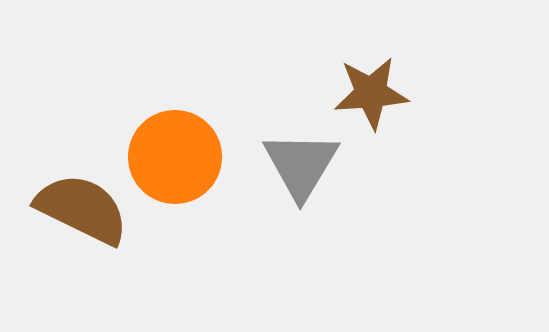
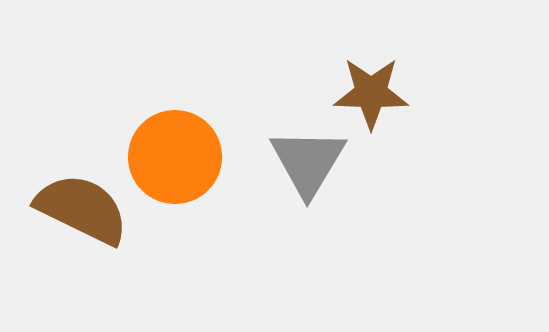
brown star: rotated 6 degrees clockwise
gray triangle: moved 7 px right, 3 px up
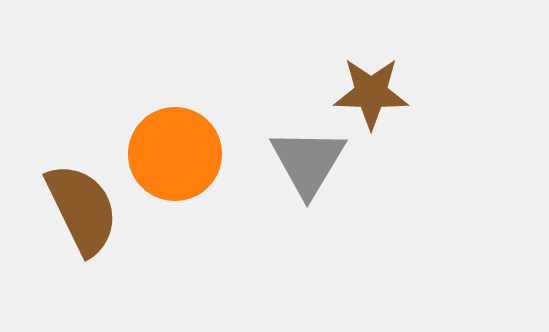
orange circle: moved 3 px up
brown semicircle: rotated 38 degrees clockwise
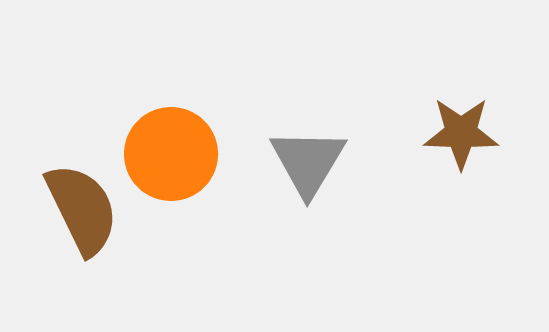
brown star: moved 90 px right, 40 px down
orange circle: moved 4 px left
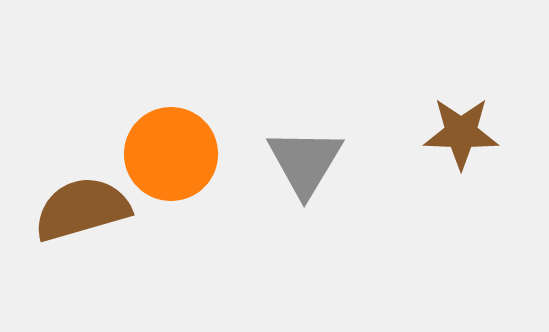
gray triangle: moved 3 px left
brown semicircle: rotated 80 degrees counterclockwise
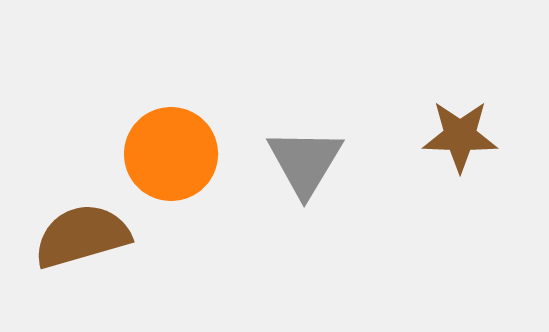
brown star: moved 1 px left, 3 px down
brown semicircle: moved 27 px down
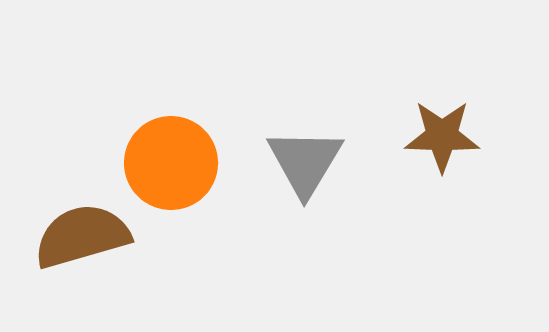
brown star: moved 18 px left
orange circle: moved 9 px down
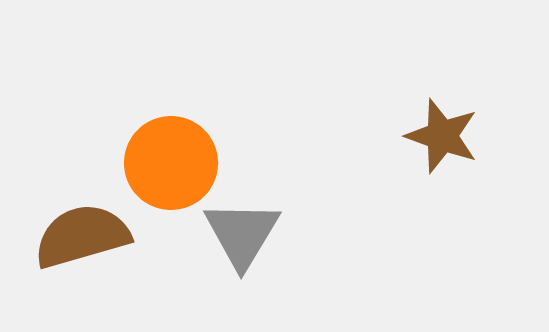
brown star: rotated 18 degrees clockwise
gray triangle: moved 63 px left, 72 px down
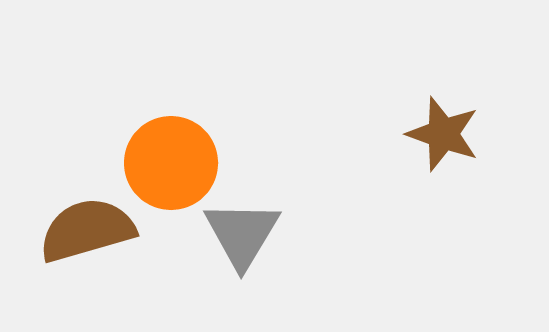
brown star: moved 1 px right, 2 px up
brown semicircle: moved 5 px right, 6 px up
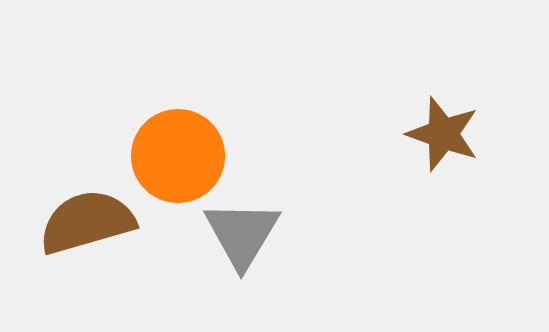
orange circle: moved 7 px right, 7 px up
brown semicircle: moved 8 px up
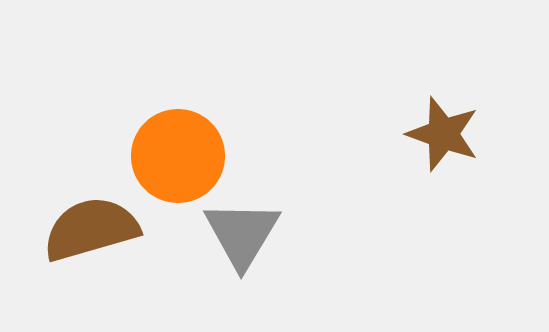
brown semicircle: moved 4 px right, 7 px down
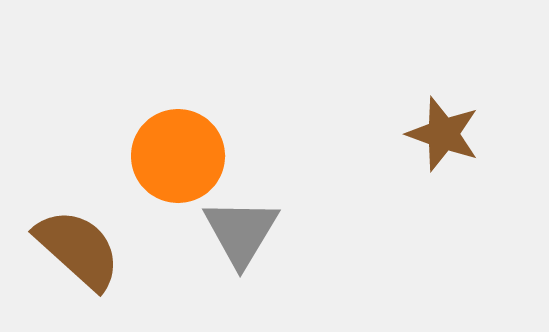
brown semicircle: moved 13 px left, 20 px down; rotated 58 degrees clockwise
gray triangle: moved 1 px left, 2 px up
